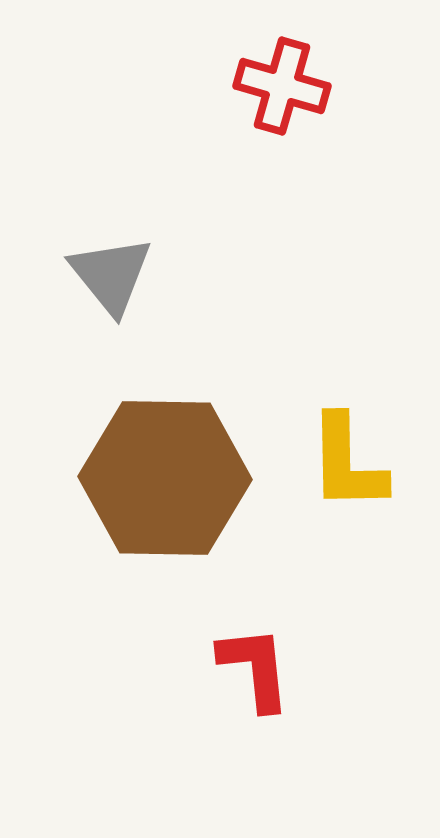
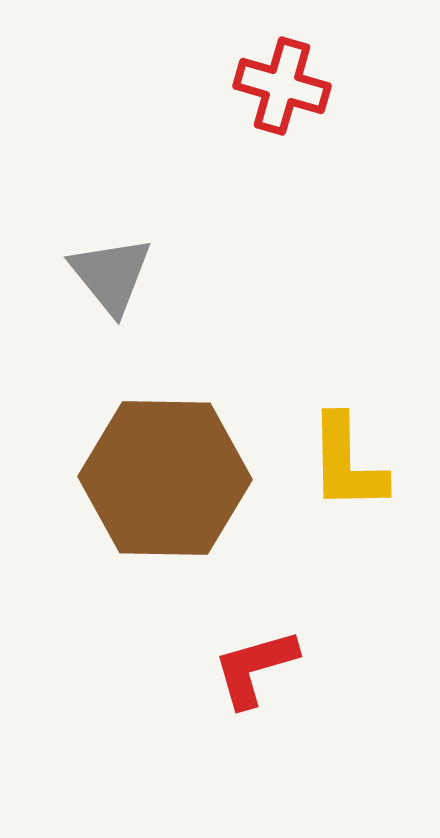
red L-shape: rotated 100 degrees counterclockwise
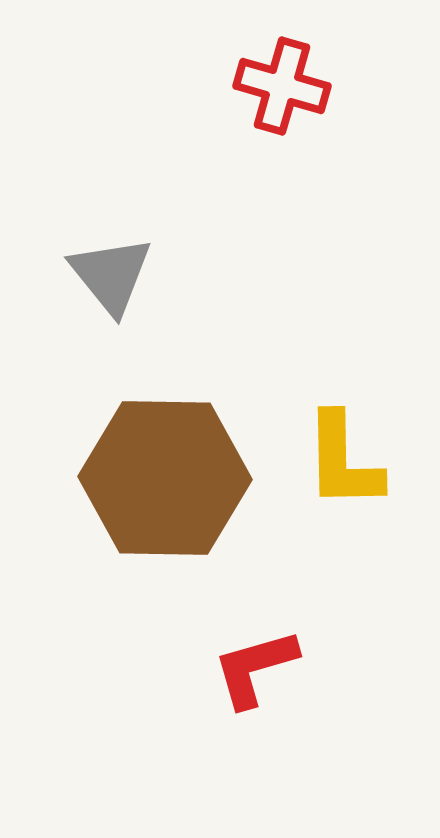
yellow L-shape: moved 4 px left, 2 px up
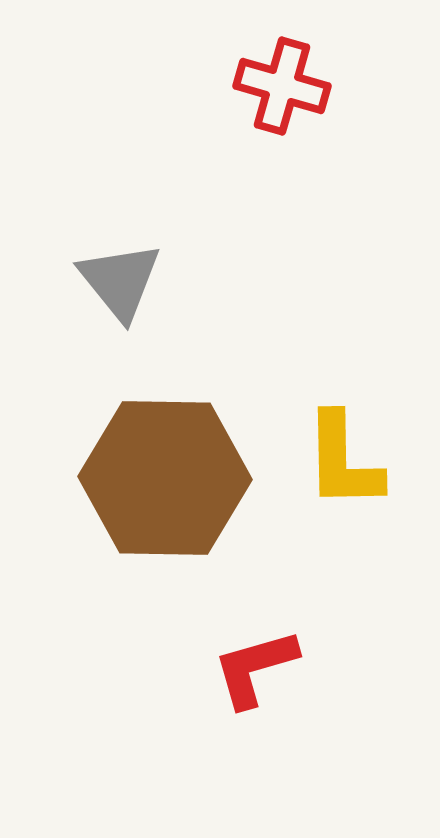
gray triangle: moved 9 px right, 6 px down
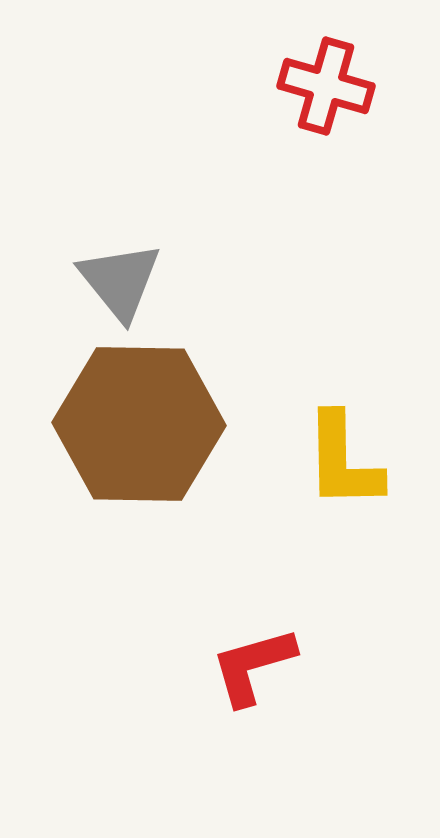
red cross: moved 44 px right
brown hexagon: moved 26 px left, 54 px up
red L-shape: moved 2 px left, 2 px up
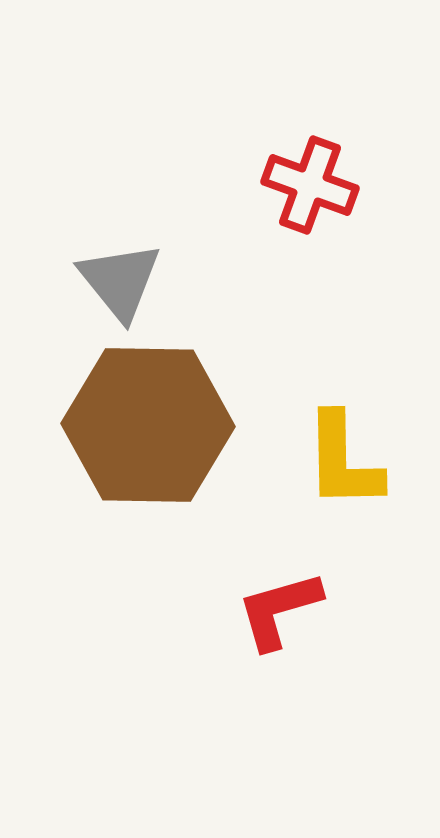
red cross: moved 16 px left, 99 px down; rotated 4 degrees clockwise
brown hexagon: moved 9 px right, 1 px down
red L-shape: moved 26 px right, 56 px up
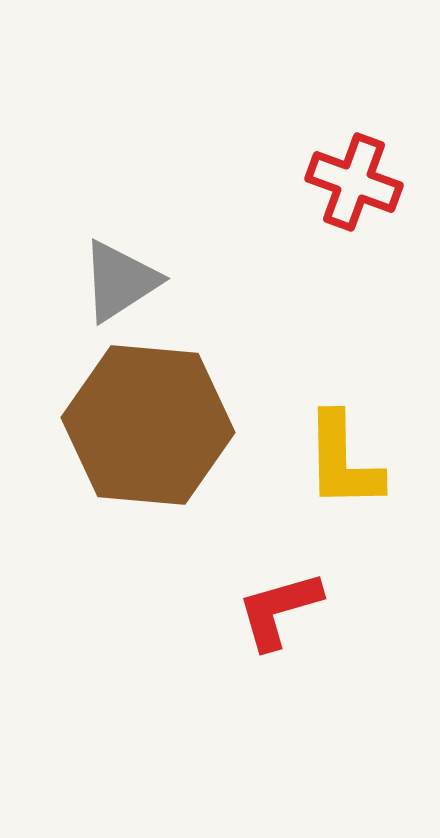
red cross: moved 44 px right, 3 px up
gray triangle: rotated 36 degrees clockwise
brown hexagon: rotated 4 degrees clockwise
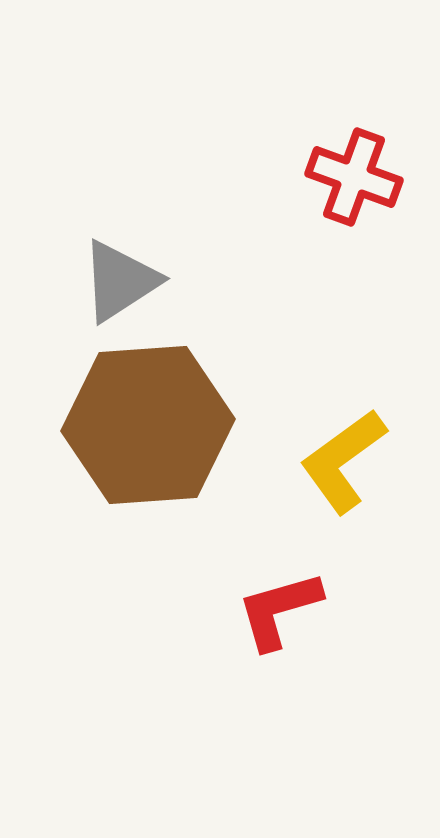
red cross: moved 5 px up
brown hexagon: rotated 9 degrees counterclockwise
yellow L-shape: rotated 55 degrees clockwise
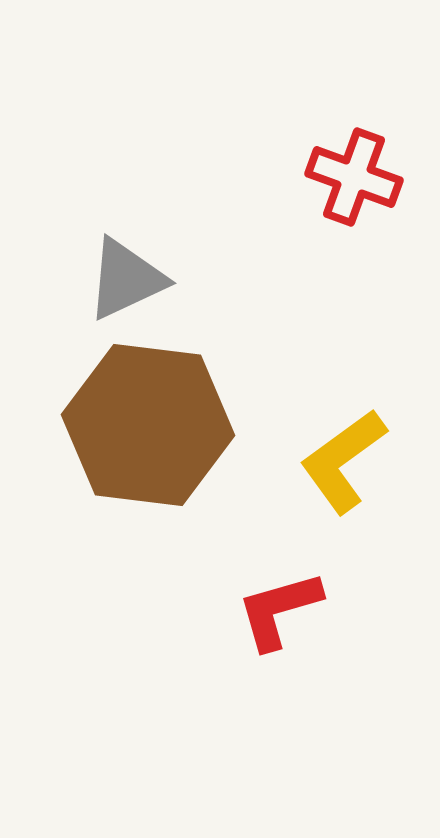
gray triangle: moved 6 px right, 2 px up; rotated 8 degrees clockwise
brown hexagon: rotated 11 degrees clockwise
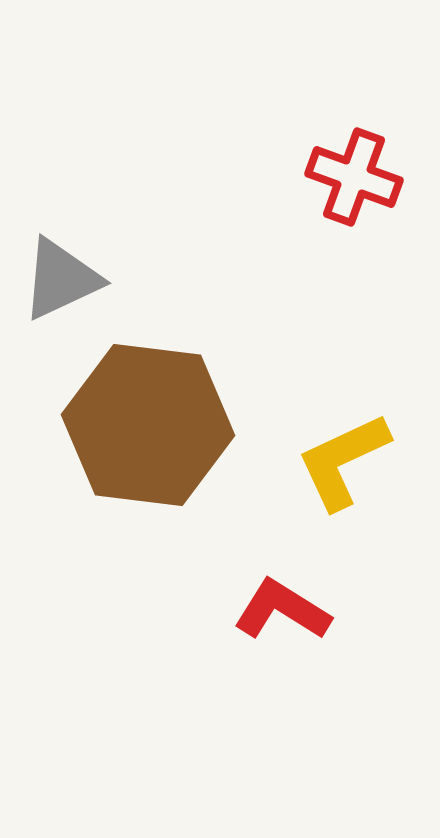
gray triangle: moved 65 px left
yellow L-shape: rotated 11 degrees clockwise
red L-shape: moved 3 px right; rotated 48 degrees clockwise
